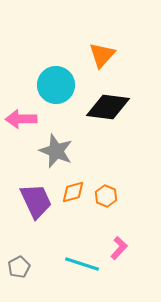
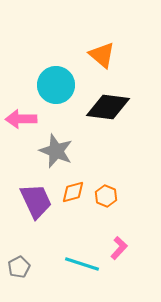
orange triangle: rotated 32 degrees counterclockwise
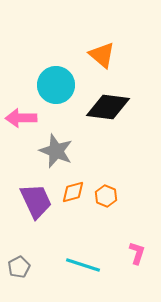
pink arrow: moved 1 px up
pink L-shape: moved 18 px right, 5 px down; rotated 25 degrees counterclockwise
cyan line: moved 1 px right, 1 px down
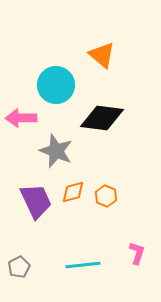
black diamond: moved 6 px left, 11 px down
cyan line: rotated 24 degrees counterclockwise
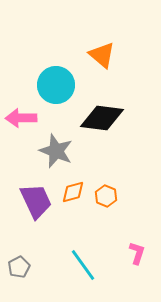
cyan line: rotated 60 degrees clockwise
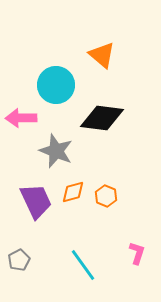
gray pentagon: moved 7 px up
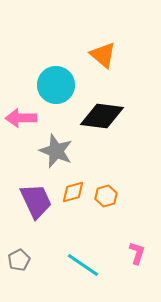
orange triangle: moved 1 px right
black diamond: moved 2 px up
orange hexagon: rotated 20 degrees clockwise
cyan line: rotated 20 degrees counterclockwise
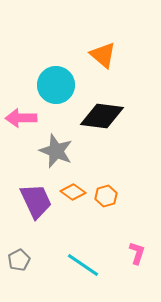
orange diamond: rotated 50 degrees clockwise
